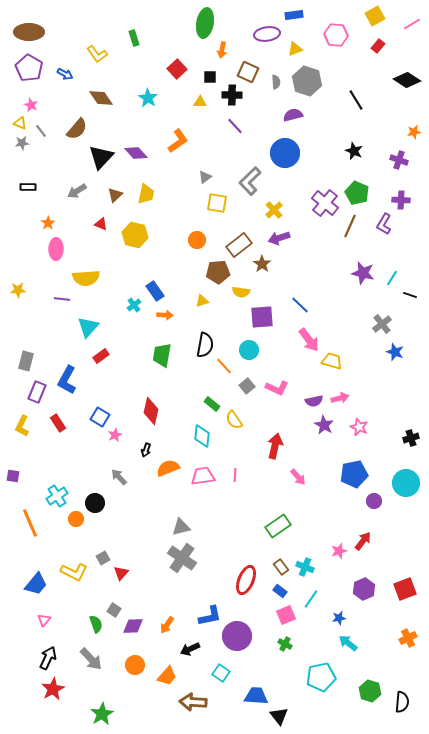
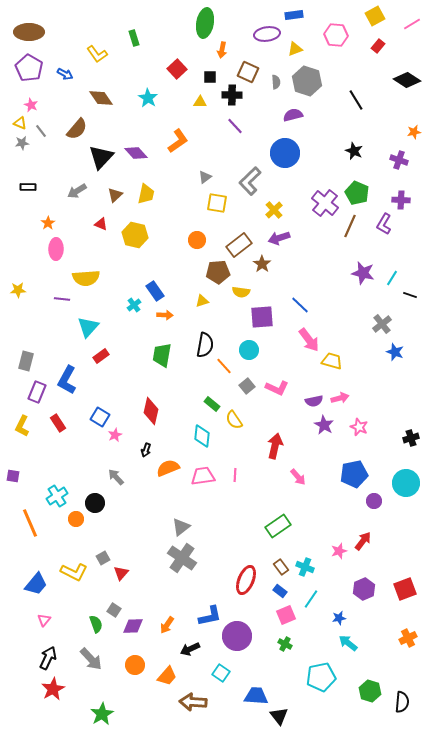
gray arrow at (119, 477): moved 3 px left
gray triangle at (181, 527): rotated 24 degrees counterclockwise
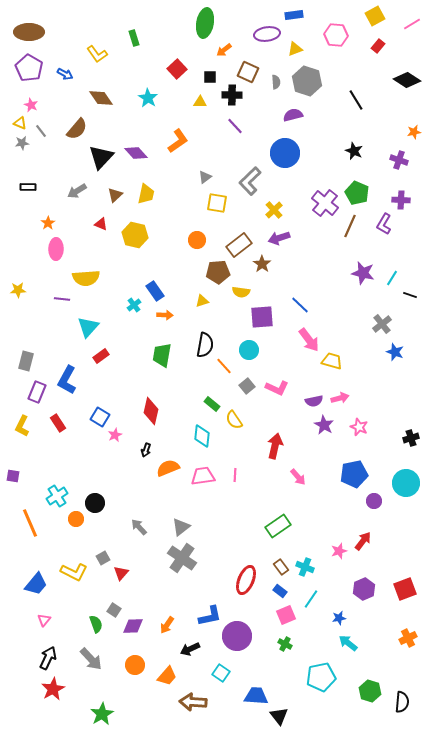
orange arrow at (222, 50): moved 2 px right; rotated 42 degrees clockwise
gray arrow at (116, 477): moved 23 px right, 50 px down
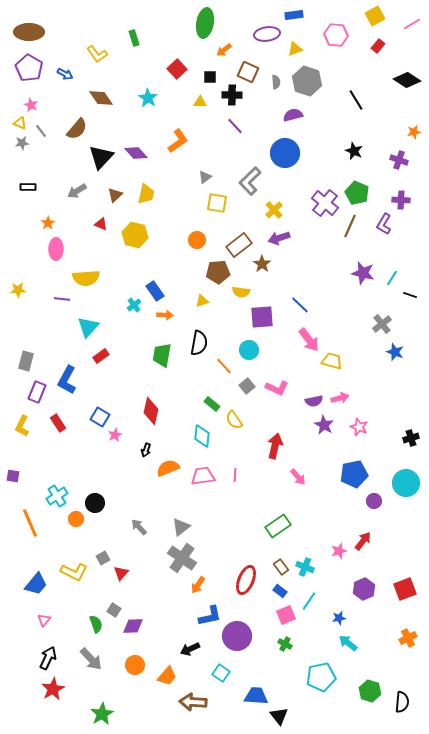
black semicircle at (205, 345): moved 6 px left, 2 px up
cyan line at (311, 599): moved 2 px left, 2 px down
orange arrow at (167, 625): moved 31 px right, 40 px up
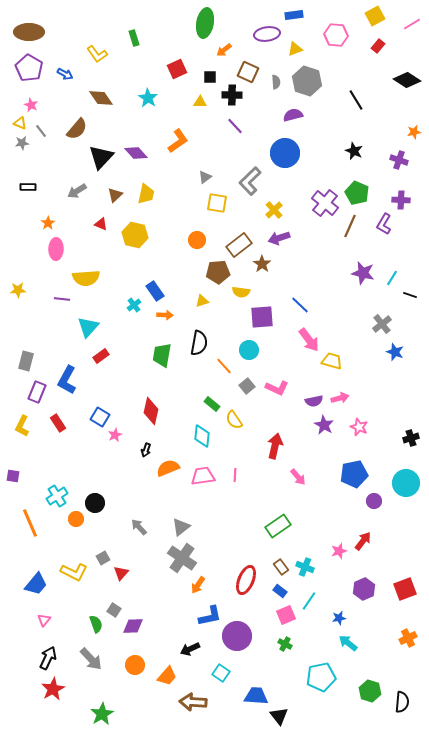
red square at (177, 69): rotated 18 degrees clockwise
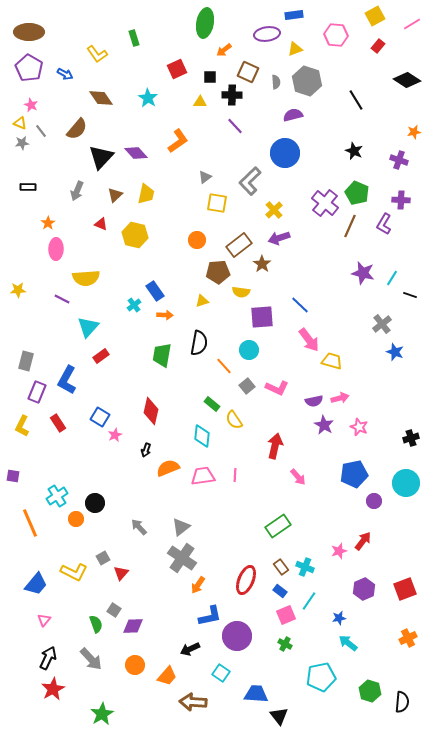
gray arrow at (77, 191): rotated 36 degrees counterclockwise
purple line at (62, 299): rotated 21 degrees clockwise
blue trapezoid at (256, 696): moved 2 px up
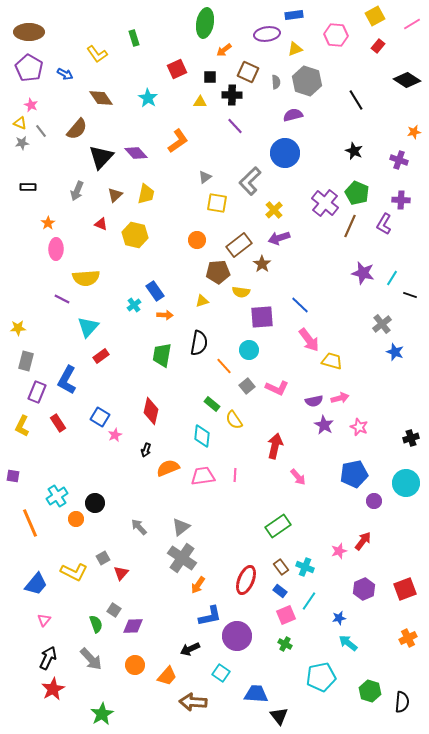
yellow star at (18, 290): moved 38 px down
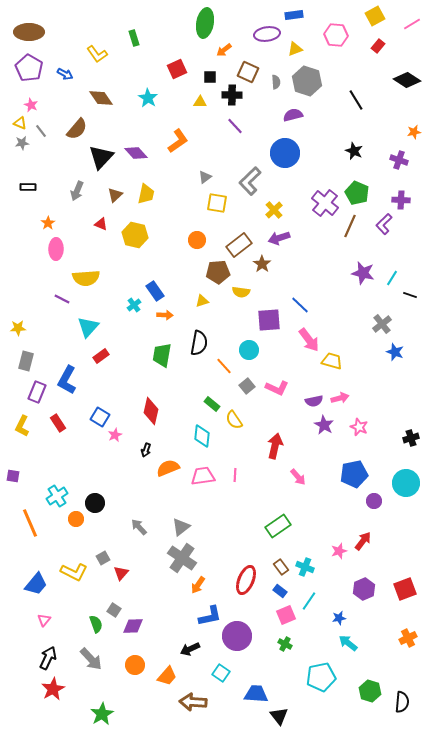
purple L-shape at (384, 224): rotated 15 degrees clockwise
purple square at (262, 317): moved 7 px right, 3 px down
